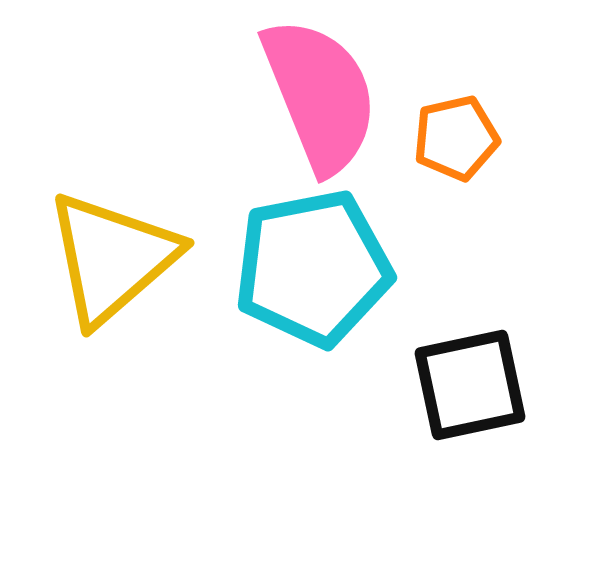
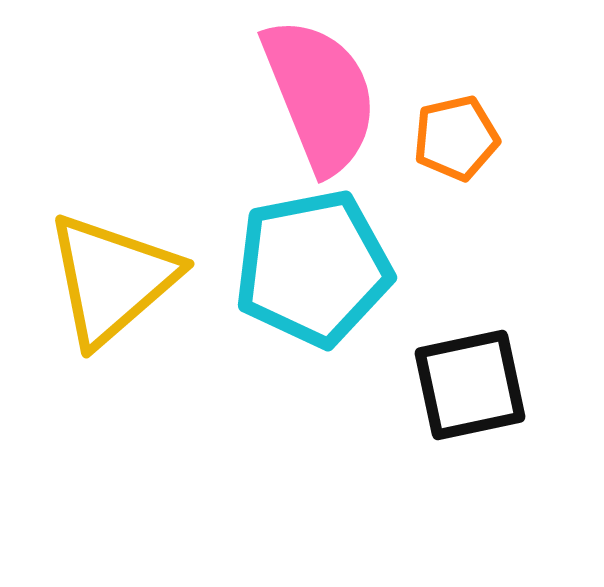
yellow triangle: moved 21 px down
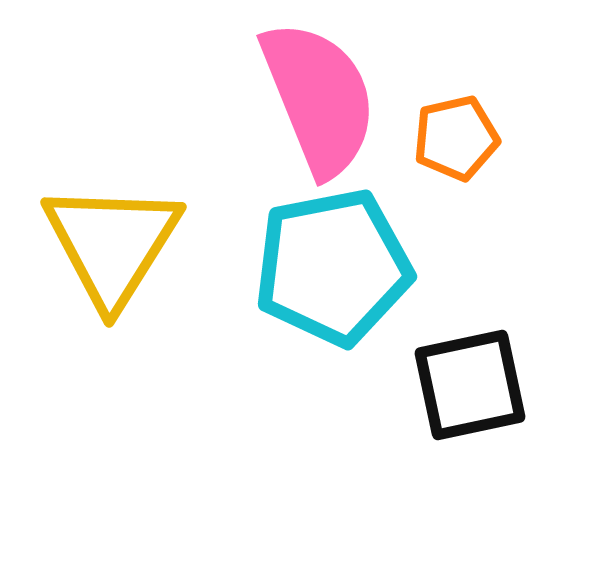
pink semicircle: moved 1 px left, 3 px down
cyan pentagon: moved 20 px right, 1 px up
yellow triangle: moved 35 px up; rotated 17 degrees counterclockwise
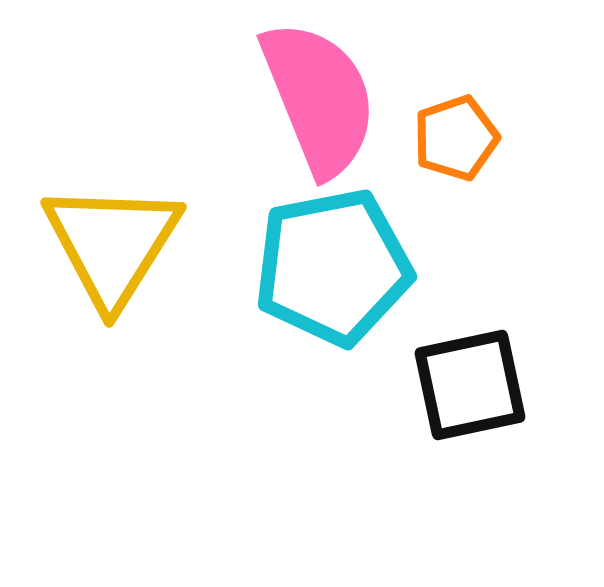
orange pentagon: rotated 6 degrees counterclockwise
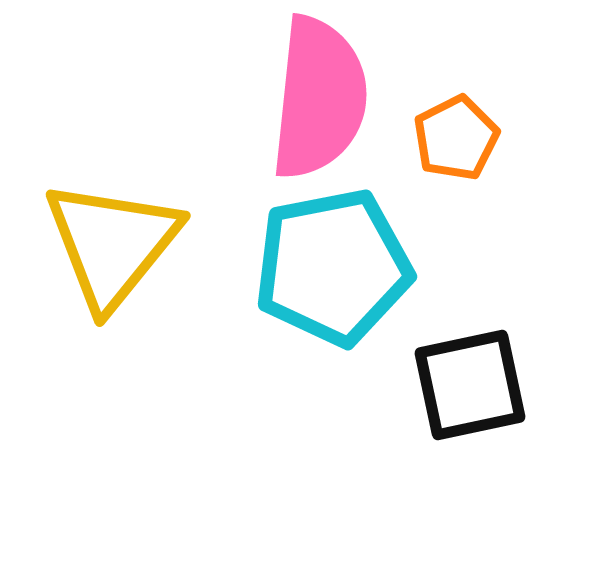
pink semicircle: rotated 28 degrees clockwise
orange pentagon: rotated 8 degrees counterclockwise
yellow triangle: rotated 7 degrees clockwise
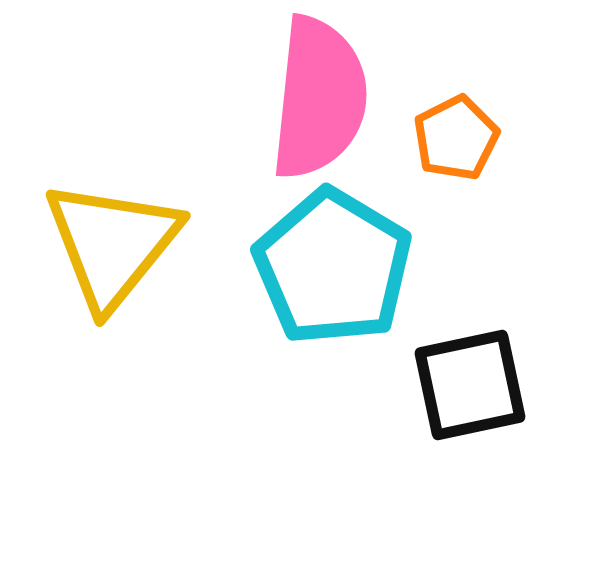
cyan pentagon: rotated 30 degrees counterclockwise
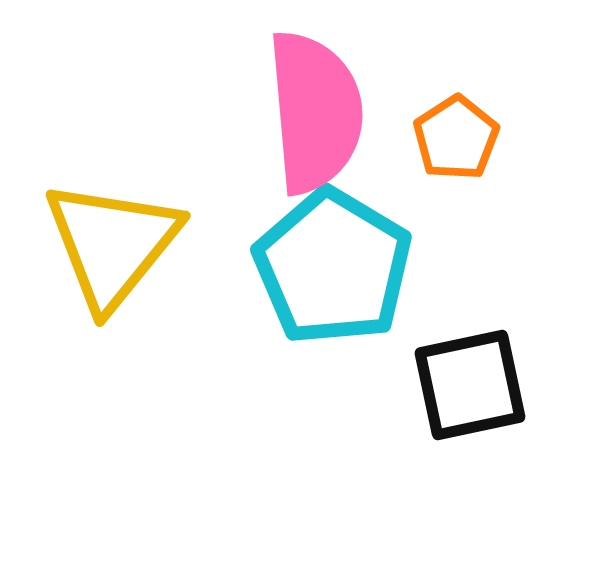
pink semicircle: moved 4 px left, 14 px down; rotated 11 degrees counterclockwise
orange pentagon: rotated 6 degrees counterclockwise
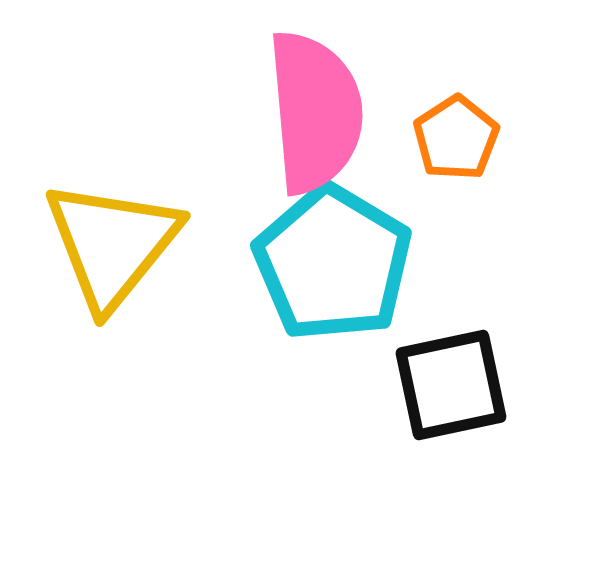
cyan pentagon: moved 4 px up
black square: moved 19 px left
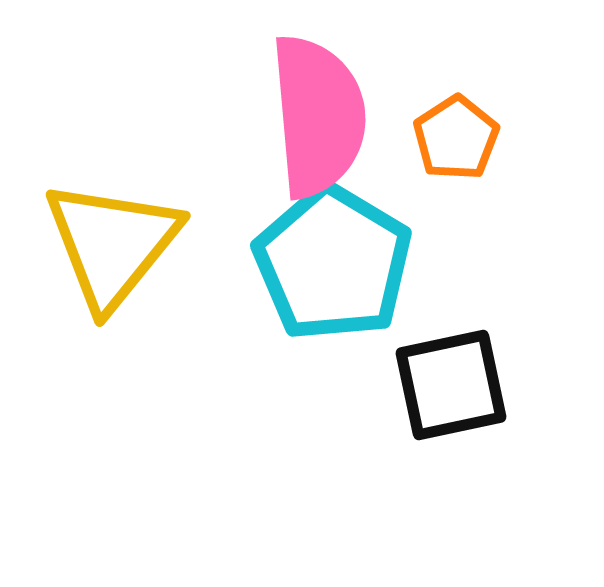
pink semicircle: moved 3 px right, 4 px down
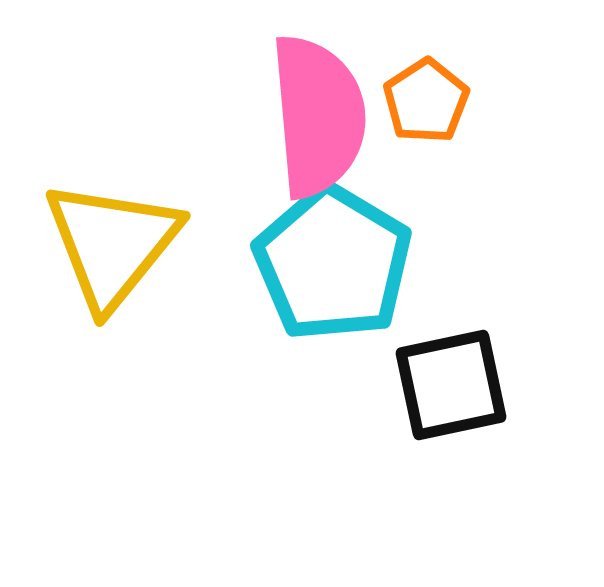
orange pentagon: moved 30 px left, 37 px up
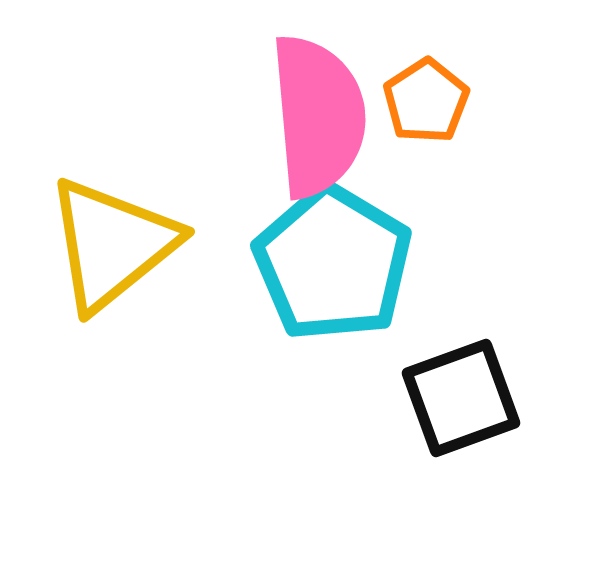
yellow triangle: rotated 12 degrees clockwise
black square: moved 10 px right, 13 px down; rotated 8 degrees counterclockwise
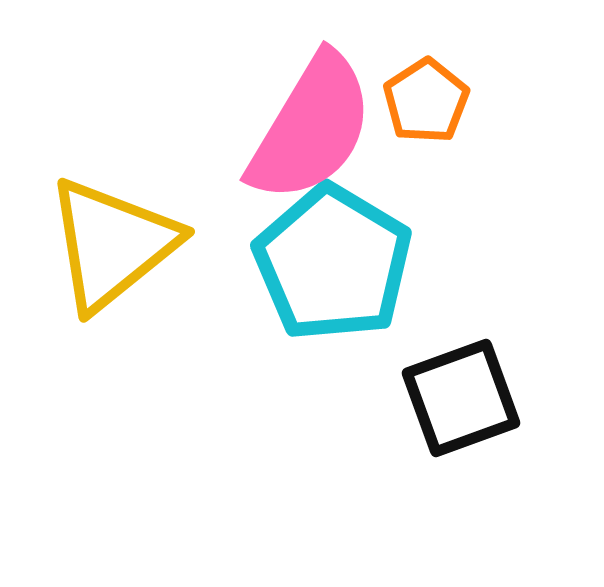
pink semicircle: moved 7 px left, 12 px down; rotated 36 degrees clockwise
